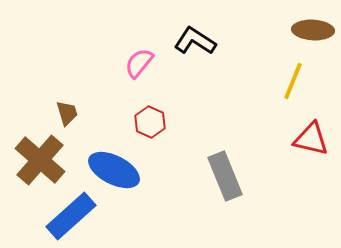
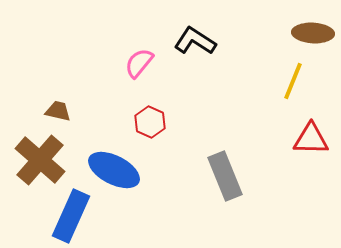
brown ellipse: moved 3 px down
brown trapezoid: moved 9 px left, 2 px up; rotated 60 degrees counterclockwise
red triangle: rotated 12 degrees counterclockwise
blue rectangle: rotated 24 degrees counterclockwise
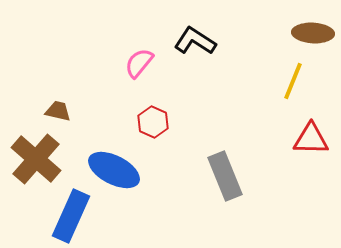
red hexagon: moved 3 px right
brown cross: moved 4 px left, 1 px up
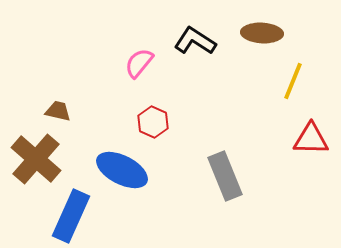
brown ellipse: moved 51 px left
blue ellipse: moved 8 px right
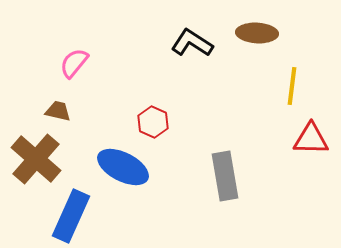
brown ellipse: moved 5 px left
black L-shape: moved 3 px left, 2 px down
pink semicircle: moved 65 px left
yellow line: moved 1 px left, 5 px down; rotated 15 degrees counterclockwise
blue ellipse: moved 1 px right, 3 px up
gray rectangle: rotated 12 degrees clockwise
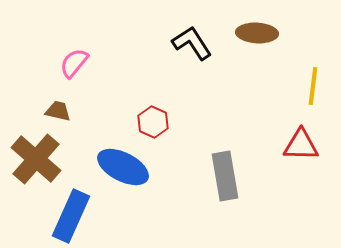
black L-shape: rotated 24 degrees clockwise
yellow line: moved 21 px right
red triangle: moved 10 px left, 6 px down
